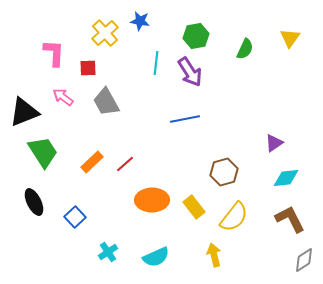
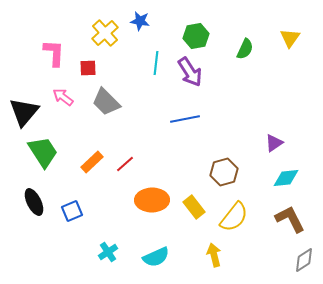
gray trapezoid: rotated 16 degrees counterclockwise
black triangle: rotated 28 degrees counterclockwise
blue square: moved 3 px left, 6 px up; rotated 20 degrees clockwise
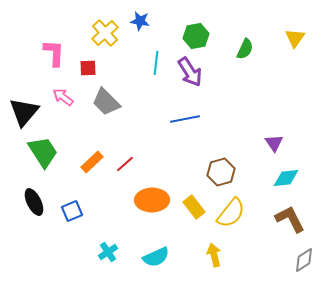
yellow triangle: moved 5 px right
purple triangle: rotated 30 degrees counterclockwise
brown hexagon: moved 3 px left
yellow semicircle: moved 3 px left, 4 px up
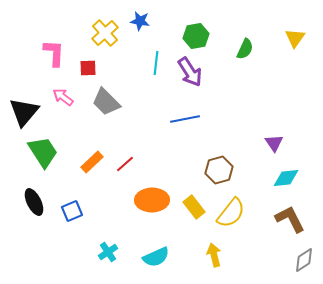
brown hexagon: moved 2 px left, 2 px up
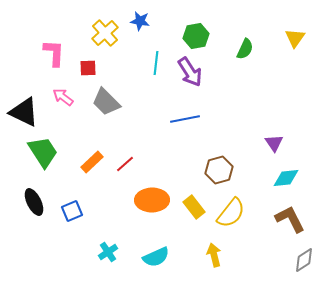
black triangle: rotated 44 degrees counterclockwise
